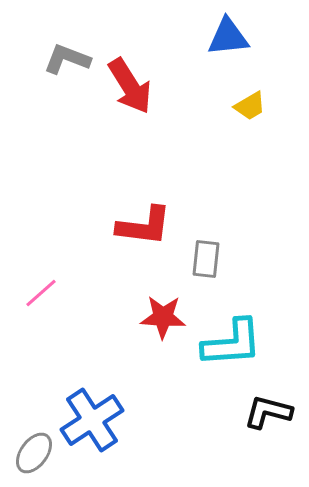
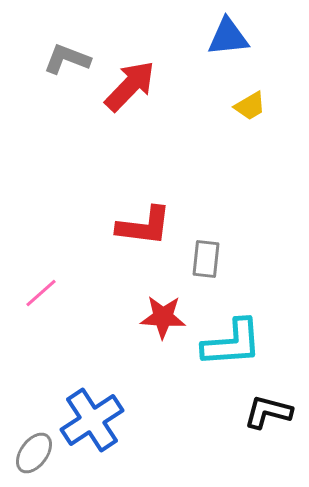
red arrow: rotated 104 degrees counterclockwise
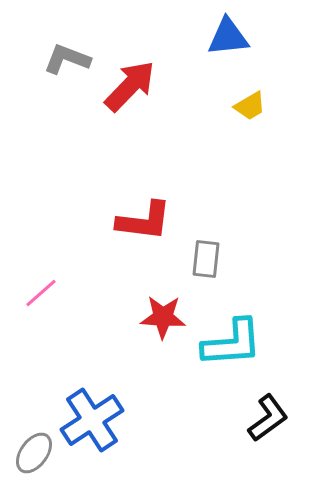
red L-shape: moved 5 px up
black L-shape: moved 6 px down; rotated 129 degrees clockwise
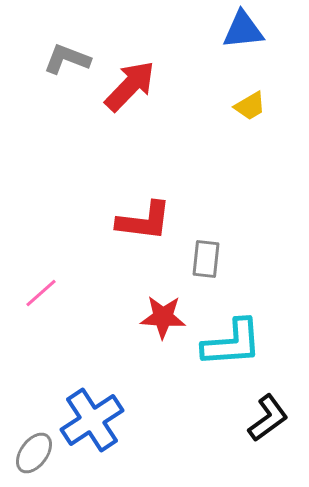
blue triangle: moved 15 px right, 7 px up
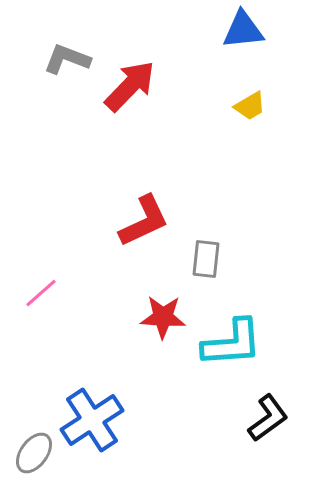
red L-shape: rotated 32 degrees counterclockwise
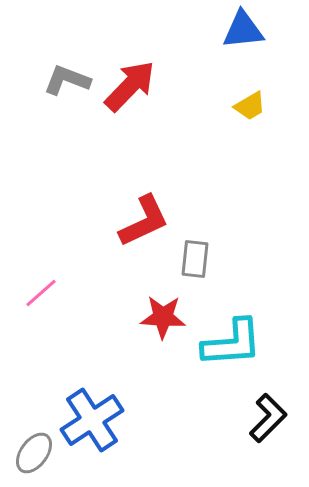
gray L-shape: moved 21 px down
gray rectangle: moved 11 px left
black L-shape: rotated 9 degrees counterclockwise
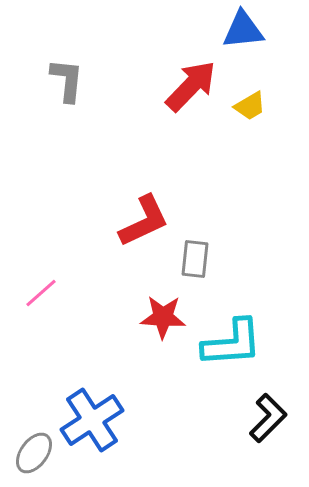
gray L-shape: rotated 75 degrees clockwise
red arrow: moved 61 px right
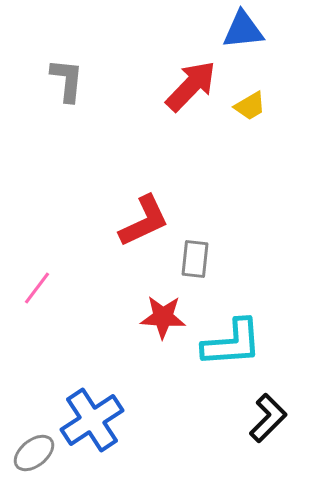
pink line: moved 4 px left, 5 px up; rotated 12 degrees counterclockwise
gray ellipse: rotated 15 degrees clockwise
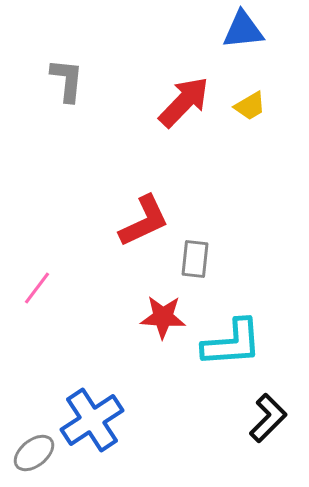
red arrow: moved 7 px left, 16 px down
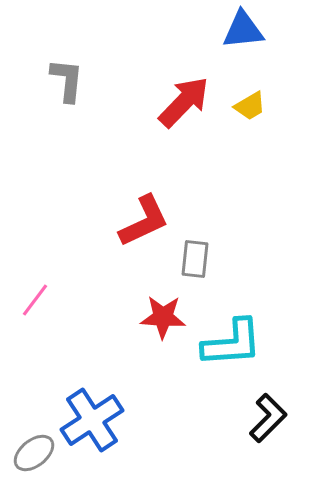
pink line: moved 2 px left, 12 px down
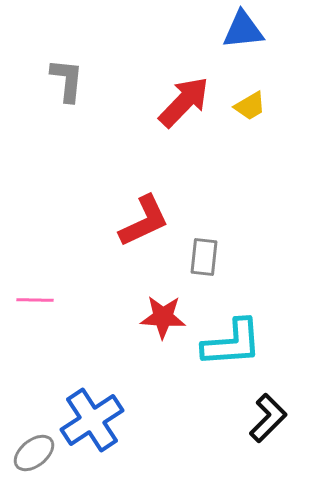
gray rectangle: moved 9 px right, 2 px up
pink line: rotated 54 degrees clockwise
